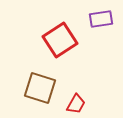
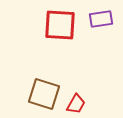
red square: moved 15 px up; rotated 36 degrees clockwise
brown square: moved 4 px right, 6 px down
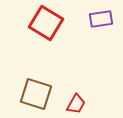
red square: moved 14 px left, 2 px up; rotated 28 degrees clockwise
brown square: moved 8 px left
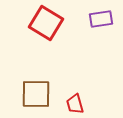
brown square: rotated 16 degrees counterclockwise
red trapezoid: moved 1 px left; rotated 135 degrees clockwise
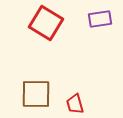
purple rectangle: moved 1 px left
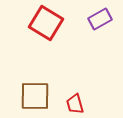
purple rectangle: rotated 20 degrees counterclockwise
brown square: moved 1 px left, 2 px down
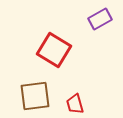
red square: moved 8 px right, 27 px down
brown square: rotated 8 degrees counterclockwise
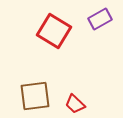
red square: moved 19 px up
red trapezoid: rotated 30 degrees counterclockwise
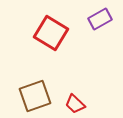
red square: moved 3 px left, 2 px down
brown square: rotated 12 degrees counterclockwise
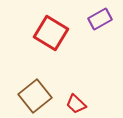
brown square: rotated 20 degrees counterclockwise
red trapezoid: moved 1 px right
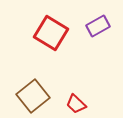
purple rectangle: moved 2 px left, 7 px down
brown square: moved 2 px left
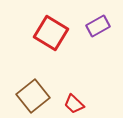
red trapezoid: moved 2 px left
